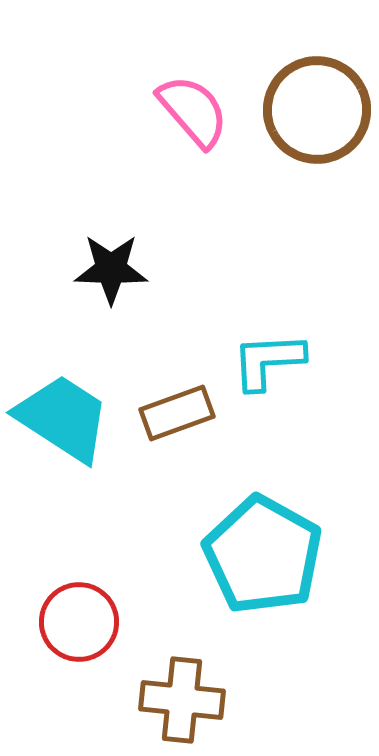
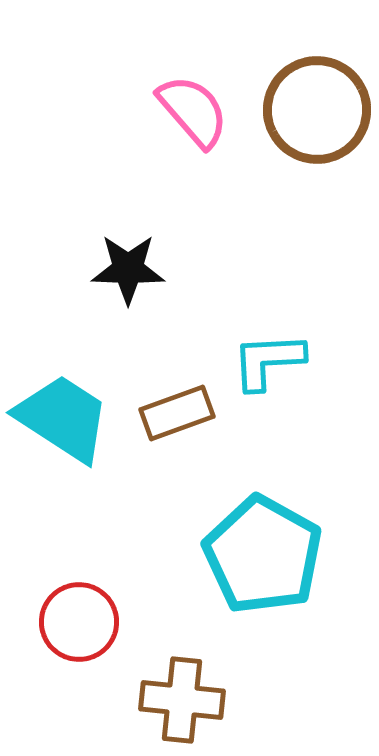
black star: moved 17 px right
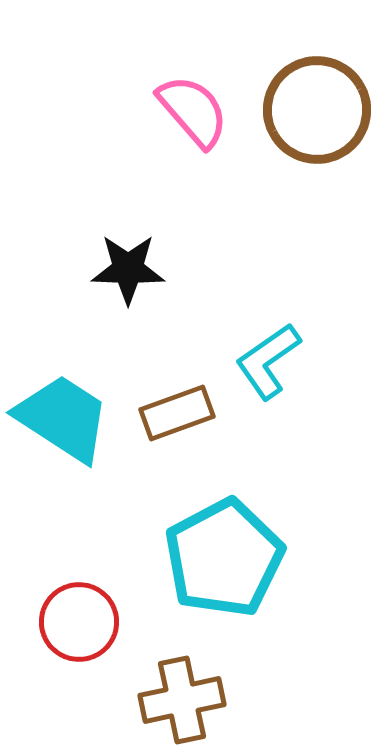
cyan L-shape: rotated 32 degrees counterclockwise
cyan pentagon: moved 39 px left, 3 px down; rotated 15 degrees clockwise
brown cross: rotated 18 degrees counterclockwise
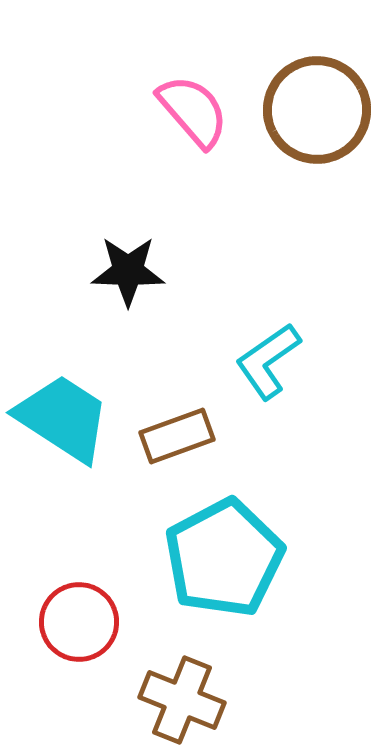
black star: moved 2 px down
brown rectangle: moved 23 px down
brown cross: rotated 34 degrees clockwise
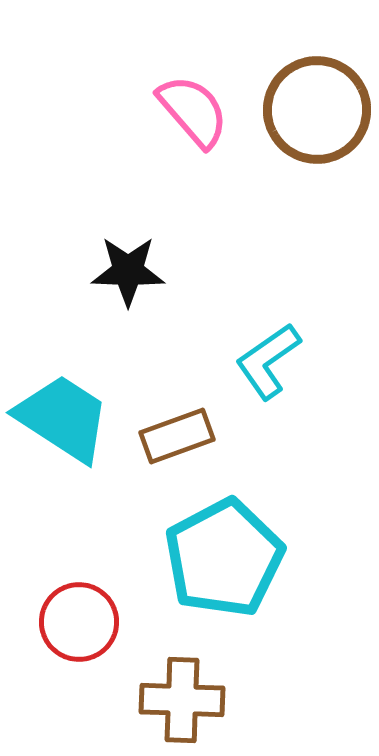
brown cross: rotated 20 degrees counterclockwise
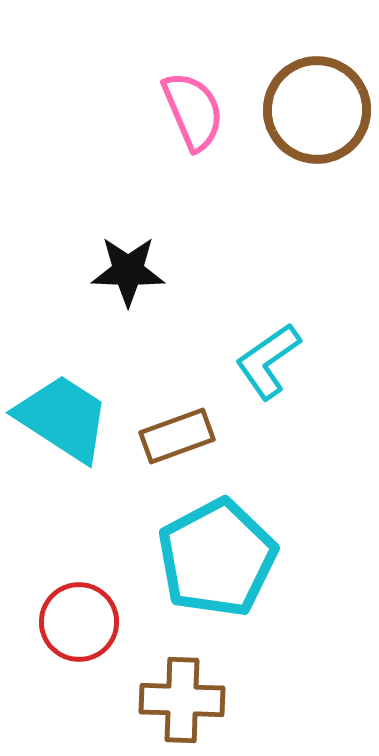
pink semicircle: rotated 18 degrees clockwise
cyan pentagon: moved 7 px left
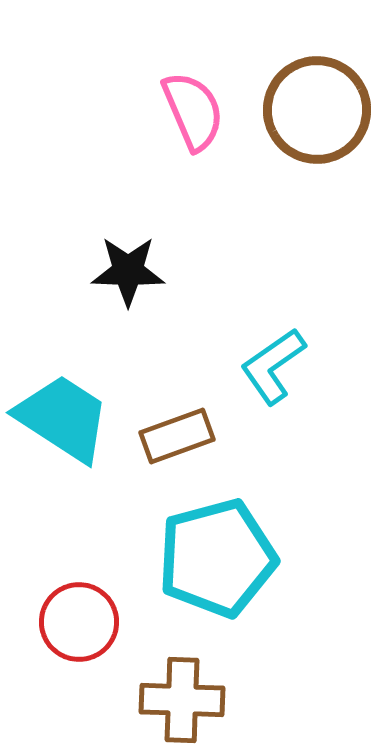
cyan L-shape: moved 5 px right, 5 px down
cyan pentagon: rotated 13 degrees clockwise
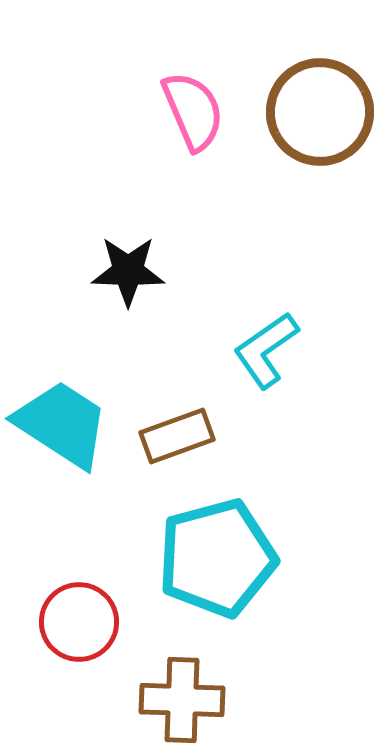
brown circle: moved 3 px right, 2 px down
cyan L-shape: moved 7 px left, 16 px up
cyan trapezoid: moved 1 px left, 6 px down
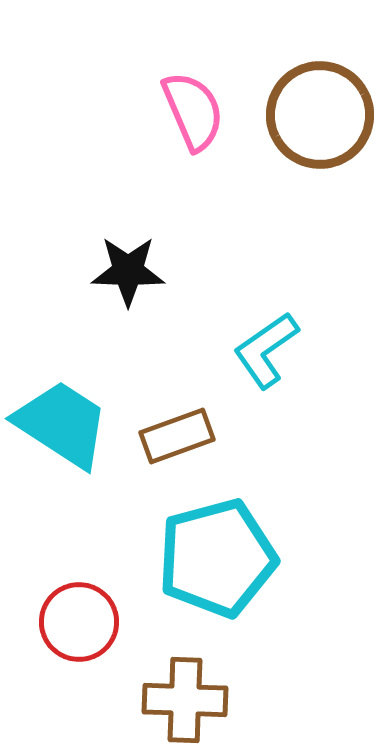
brown circle: moved 3 px down
brown cross: moved 3 px right
